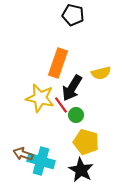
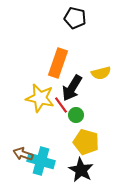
black pentagon: moved 2 px right, 3 px down
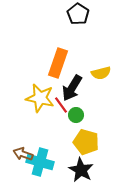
black pentagon: moved 3 px right, 4 px up; rotated 20 degrees clockwise
cyan cross: moved 1 px left, 1 px down
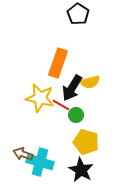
yellow semicircle: moved 11 px left, 9 px down
red line: rotated 24 degrees counterclockwise
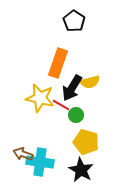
black pentagon: moved 4 px left, 7 px down
cyan cross: rotated 8 degrees counterclockwise
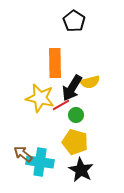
orange rectangle: moved 3 px left; rotated 20 degrees counterclockwise
red line: rotated 60 degrees counterclockwise
yellow pentagon: moved 11 px left
brown arrow: rotated 18 degrees clockwise
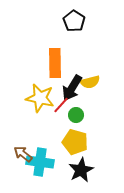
red line: rotated 18 degrees counterclockwise
black star: rotated 15 degrees clockwise
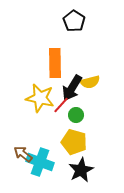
yellow pentagon: moved 1 px left
cyan cross: rotated 12 degrees clockwise
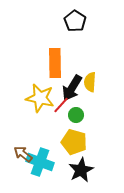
black pentagon: moved 1 px right
yellow semicircle: rotated 108 degrees clockwise
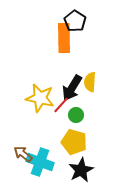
orange rectangle: moved 9 px right, 25 px up
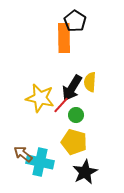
cyan cross: rotated 8 degrees counterclockwise
black star: moved 4 px right, 2 px down
